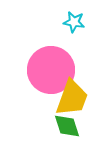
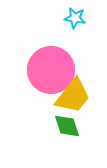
cyan star: moved 1 px right, 4 px up
yellow trapezoid: moved 1 px right, 2 px up; rotated 18 degrees clockwise
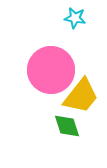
yellow trapezoid: moved 8 px right
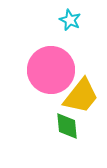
cyan star: moved 5 px left, 2 px down; rotated 15 degrees clockwise
green diamond: rotated 12 degrees clockwise
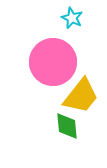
cyan star: moved 2 px right, 2 px up
pink circle: moved 2 px right, 8 px up
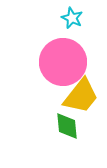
pink circle: moved 10 px right
